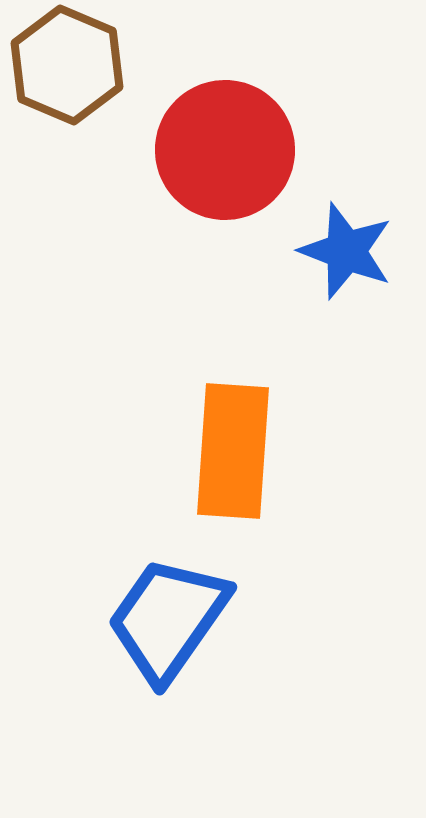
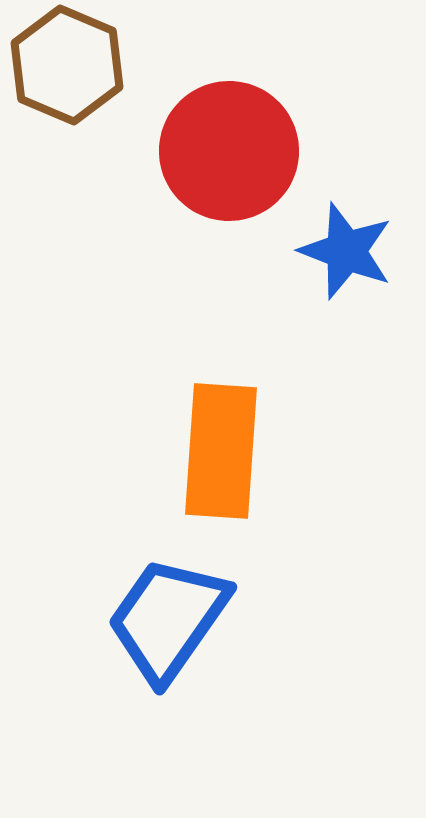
red circle: moved 4 px right, 1 px down
orange rectangle: moved 12 px left
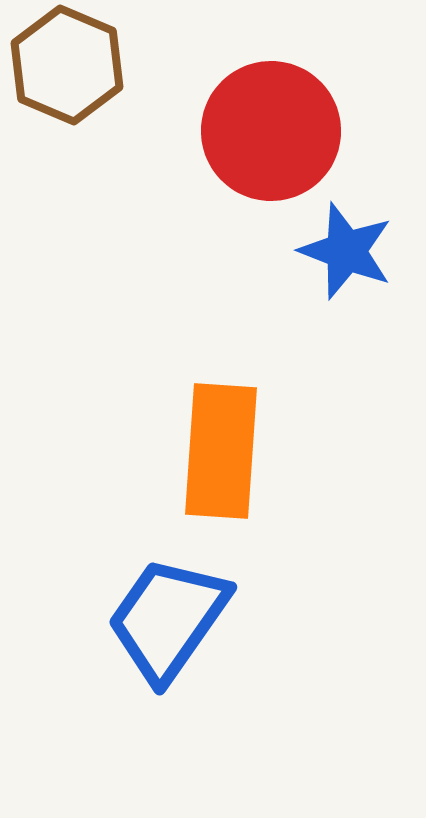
red circle: moved 42 px right, 20 px up
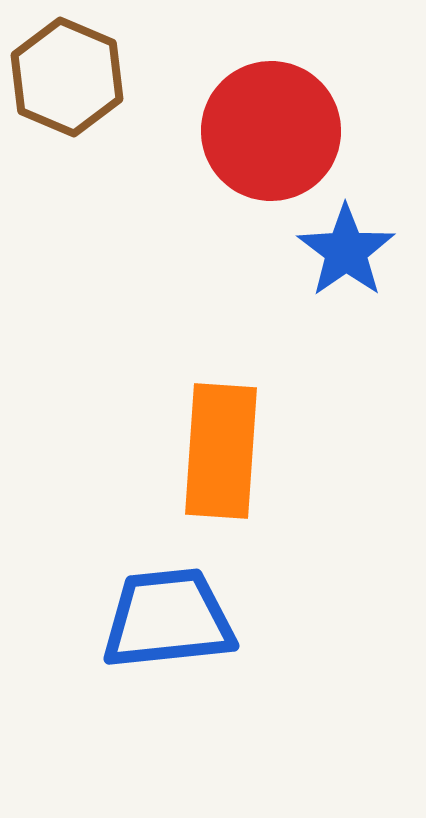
brown hexagon: moved 12 px down
blue star: rotated 16 degrees clockwise
blue trapezoid: rotated 49 degrees clockwise
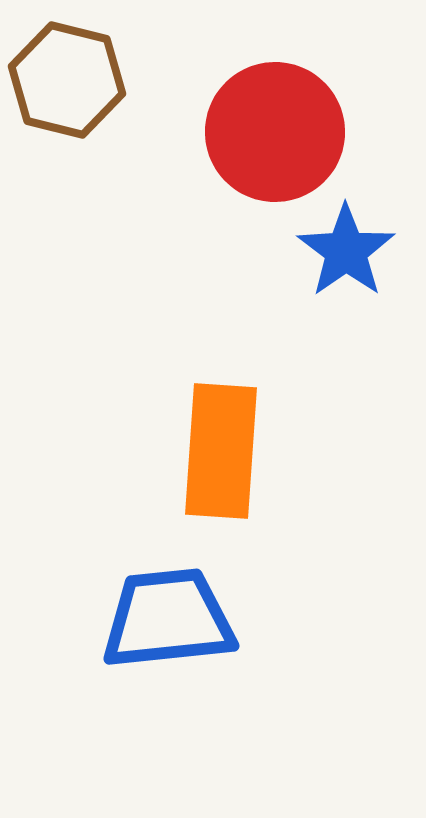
brown hexagon: moved 3 px down; rotated 9 degrees counterclockwise
red circle: moved 4 px right, 1 px down
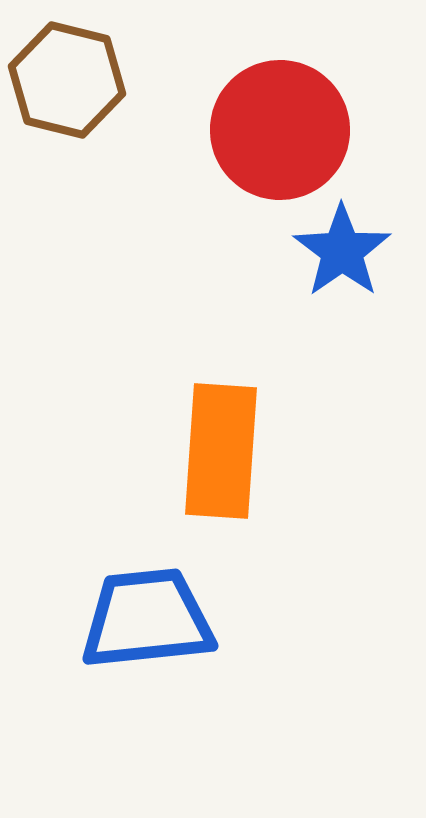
red circle: moved 5 px right, 2 px up
blue star: moved 4 px left
blue trapezoid: moved 21 px left
